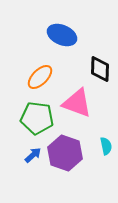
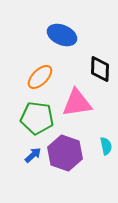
pink triangle: rotated 28 degrees counterclockwise
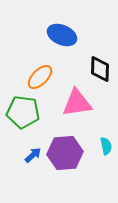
green pentagon: moved 14 px left, 6 px up
purple hexagon: rotated 24 degrees counterclockwise
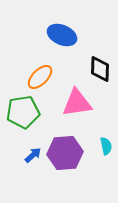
green pentagon: rotated 16 degrees counterclockwise
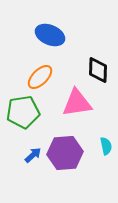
blue ellipse: moved 12 px left
black diamond: moved 2 px left, 1 px down
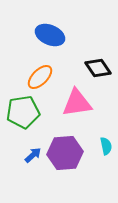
black diamond: moved 2 px up; rotated 36 degrees counterclockwise
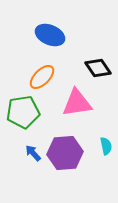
orange ellipse: moved 2 px right
blue arrow: moved 2 px up; rotated 90 degrees counterclockwise
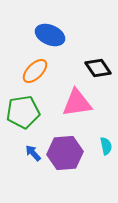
orange ellipse: moved 7 px left, 6 px up
